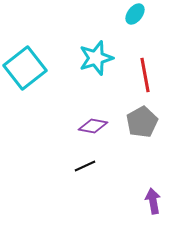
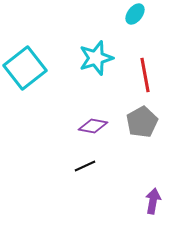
purple arrow: rotated 20 degrees clockwise
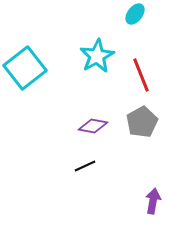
cyan star: moved 1 px right, 2 px up; rotated 12 degrees counterclockwise
red line: moved 4 px left; rotated 12 degrees counterclockwise
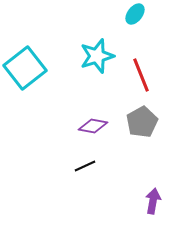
cyan star: rotated 12 degrees clockwise
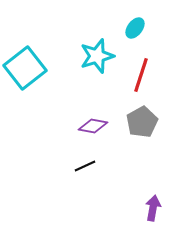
cyan ellipse: moved 14 px down
red line: rotated 40 degrees clockwise
purple arrow: moved 7 px down
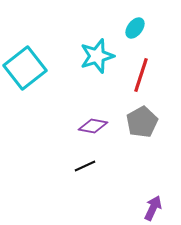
purple arrow: rotated 15 degrees clockwise
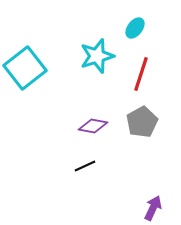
red line: moved 1 px up
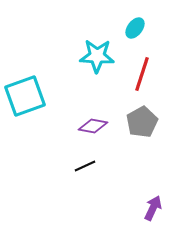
cyan star: rotated 20 degrees clockwise
cyan square: moved 28 px down; rotated 18 degrees clockwise
red line: moved 1 px right
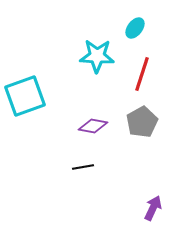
black line: moved 2 px left, 1 px down; rotated 15 degrees clockwise
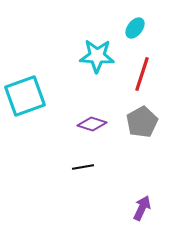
purple diamond: moved 1 px left, 2 px up; rotated 8 degrees clockwise
purple arrow: moved 11 px left
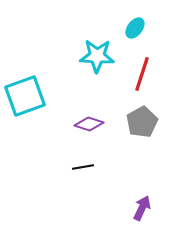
purple diamond: moved 3 px left
